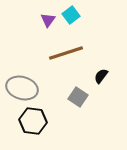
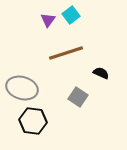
black semicircle: moved 3 px up; rotated 77 degrees clockwise
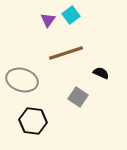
gray ellipse: moved 8 px up
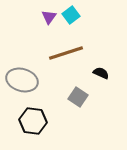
purple triangle: moved 1 px right, 3 px up
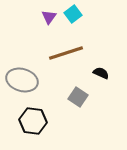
cyan square: moved 2 px right, 1 px up
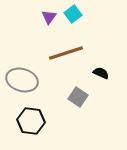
black hexagon: moved 2 px left
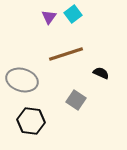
brown line: moved 1 px down
gray square: moved 2 px left, 3 px down
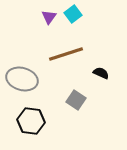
gray ellipse: moved 1 px up
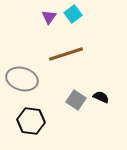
black semicircle: moved 24 px down
